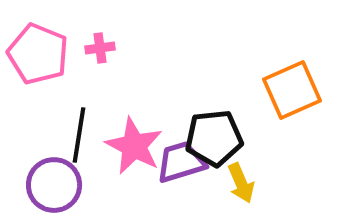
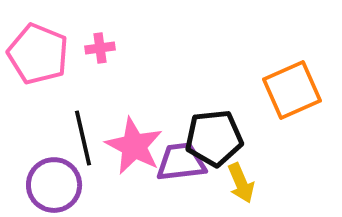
black line: moved 4 px right, 3 px down; rotated 22 degrees counterclockwise
purple trapezoid: rotated 10 degrees clockwise
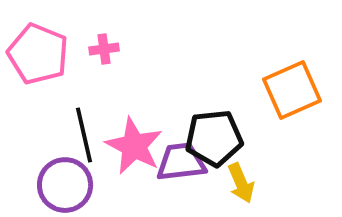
pink cross: moved 4 px right, 1 px down
black line: moved 1 px right, 3 px up
purple circle: moved 11 px right
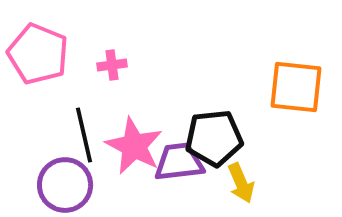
pink cross: moved 8 px right, 16 px down
orange square: moved 4 px right, 3 px up; rotated 30 degrees clockwise
purple trapezoid: moved 2 px left
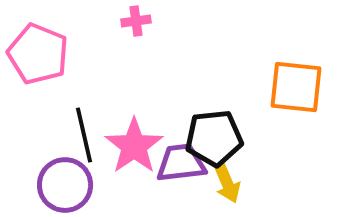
pink cross: moved 24 px right, 44 px up
pink star: rotated 10 degrees clockwise
purple trapezoid: moved 2 px right, 1 px down
yellow arrow: moved 14 px left
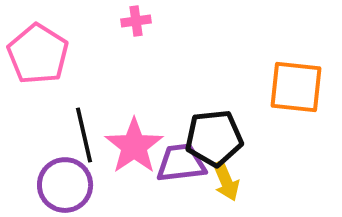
pink pentagon: rotated 10 degrees clockwise
yellow arrow: moved 1 px left, 2 px up
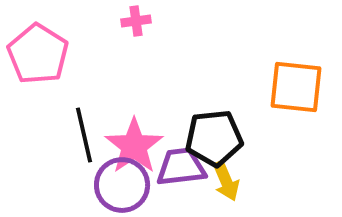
purple trapezoid: moved 4 px down
purple circle: moved 57 px right
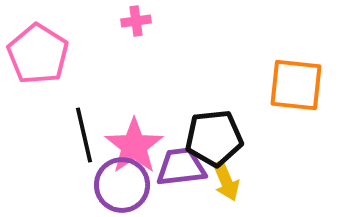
orange square: moved 2 px up
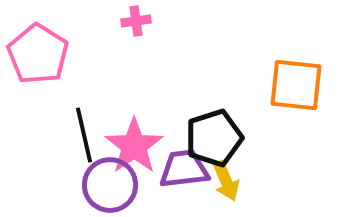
black pentagon: rotated 12 degrees counterclockwise
purple trapezoid: moved 3 px right, 2 px down
purple circle: moved 12 px left
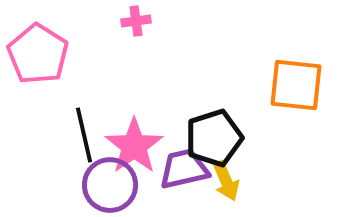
purple trapezoid: rotated 6 degrees counterclockwise
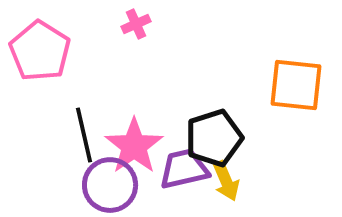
pink cross: moved 3 px down; rotated 16 degrees counterclockwise
pink pentagon: moved 2 px right, 3 px up
